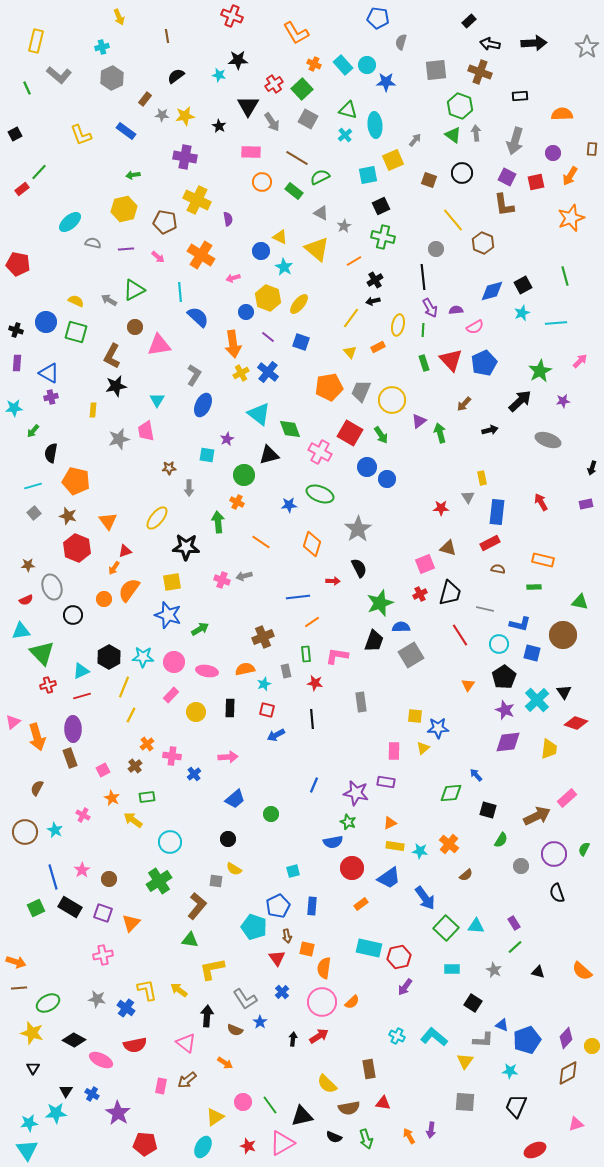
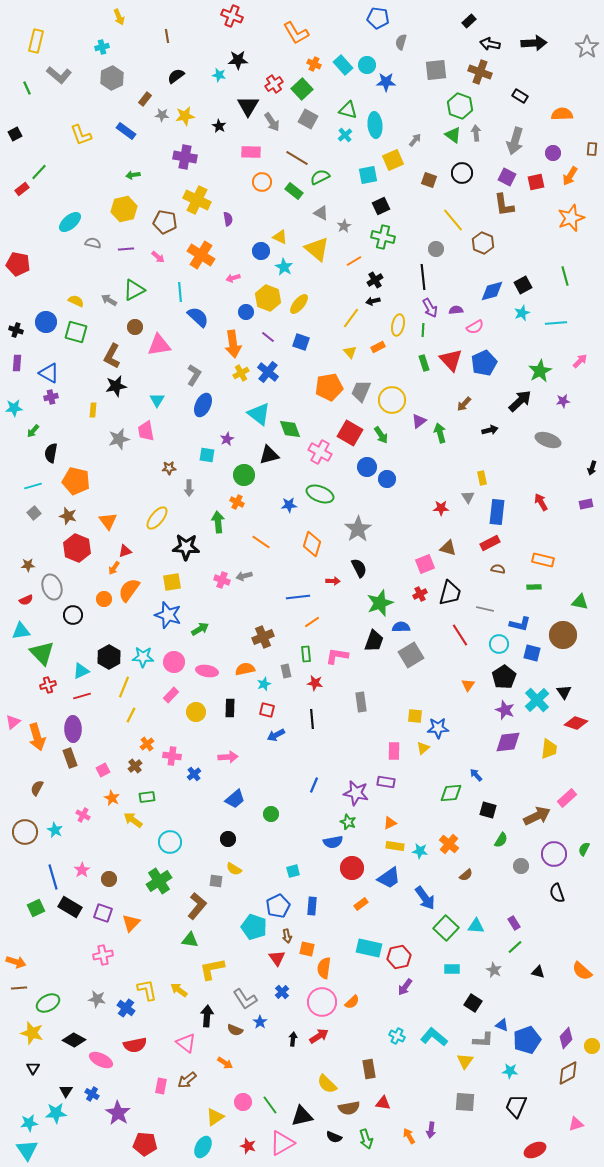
black rectangle at (520, 96): rotated 35 degrees clockwise
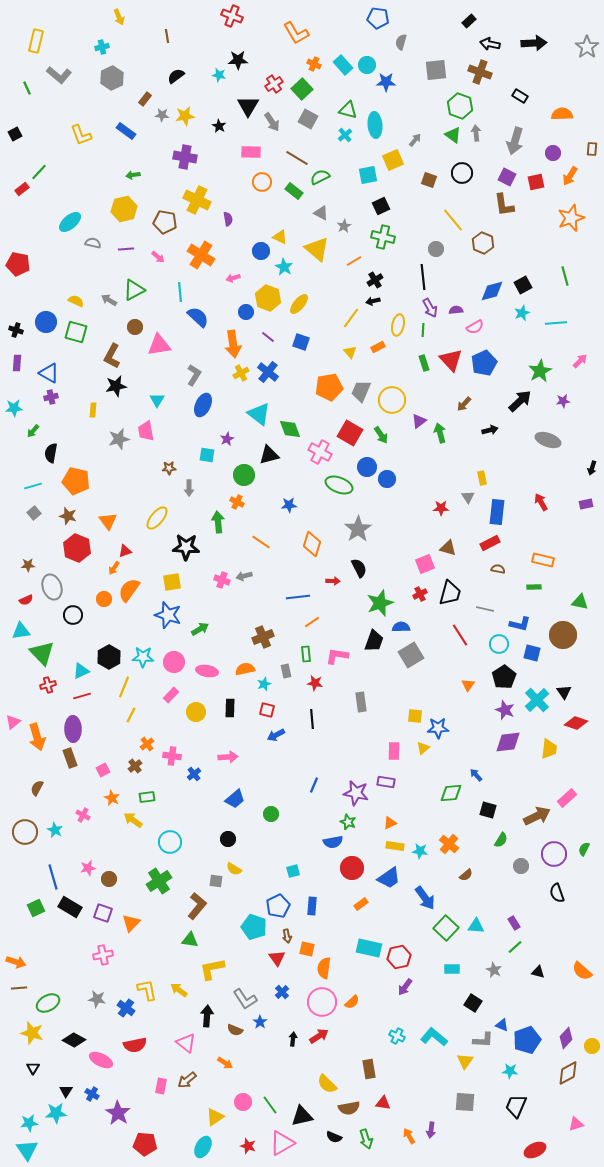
green ellipse at (320, 494): moved 19 px right, 9 px up
pink star at (82, 870): moved 6 px right, 2 px up; rotated 21 degrees clockwise
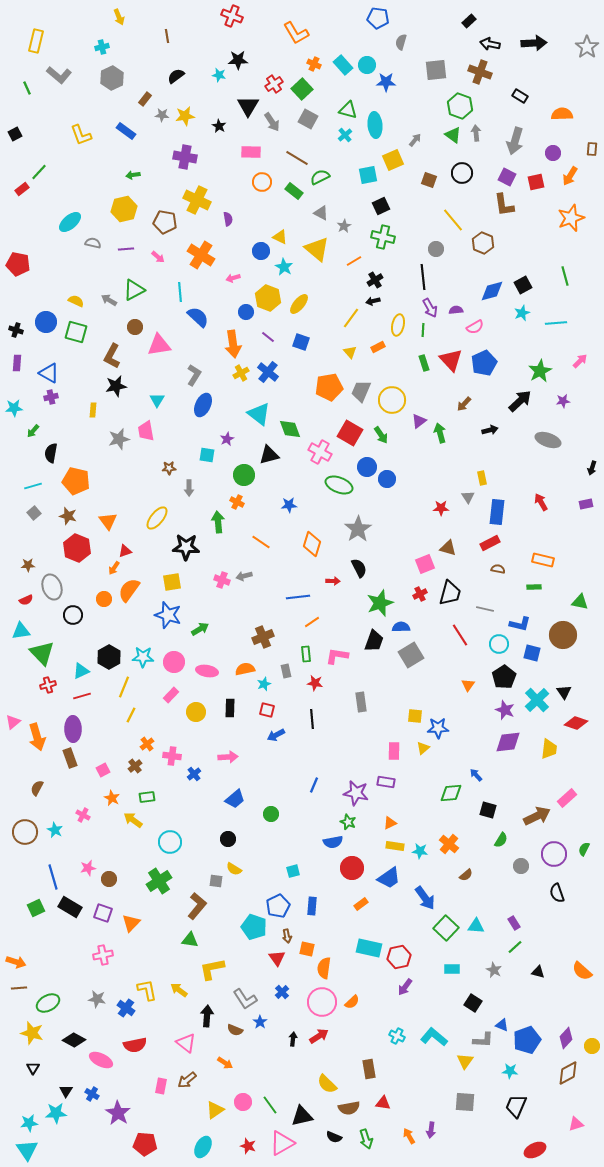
yellow triangle at (215, 1117): moved 7 px up
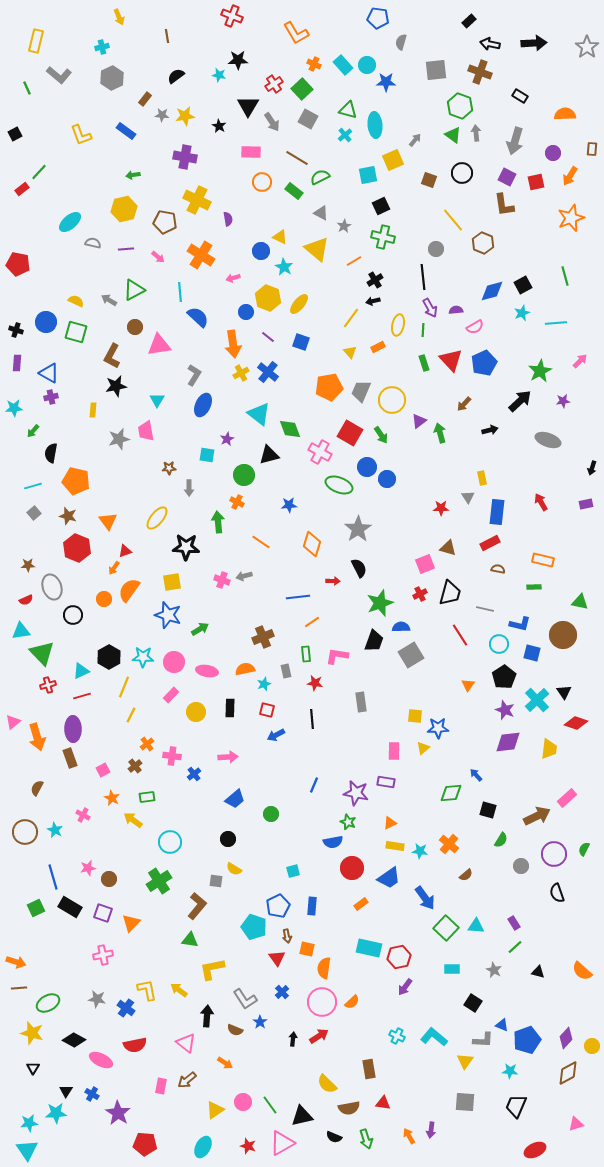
orange semicircle at (562, 114): moved 3 px right
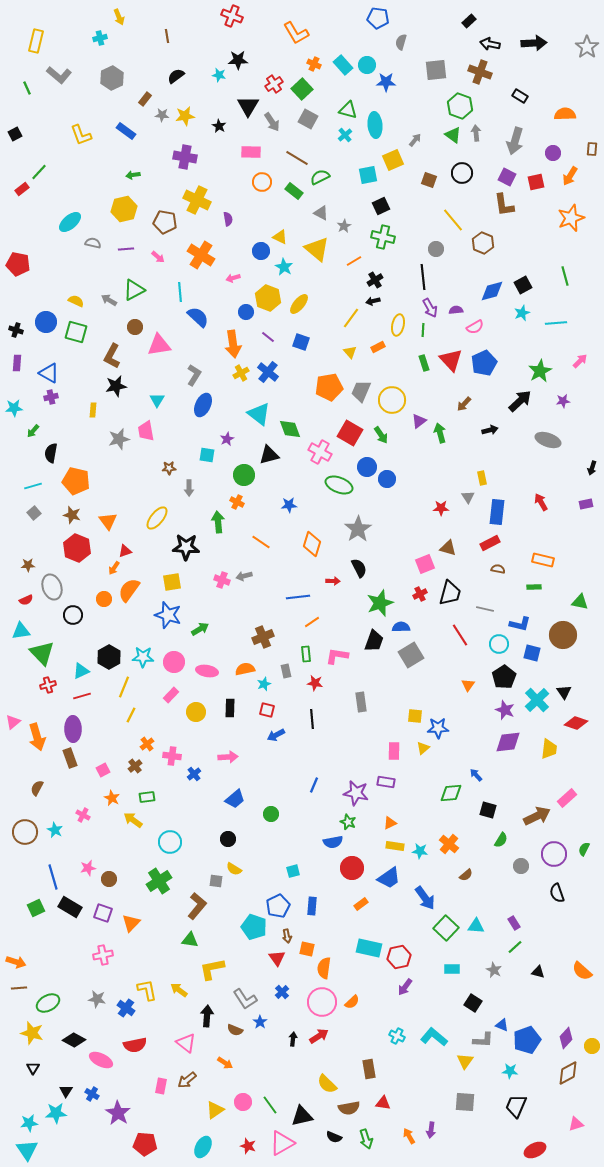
cyan cross at (102, 47): moved 2 px left, 9 px up
brown star at (68, 516): moved 4 px right, 1 px up
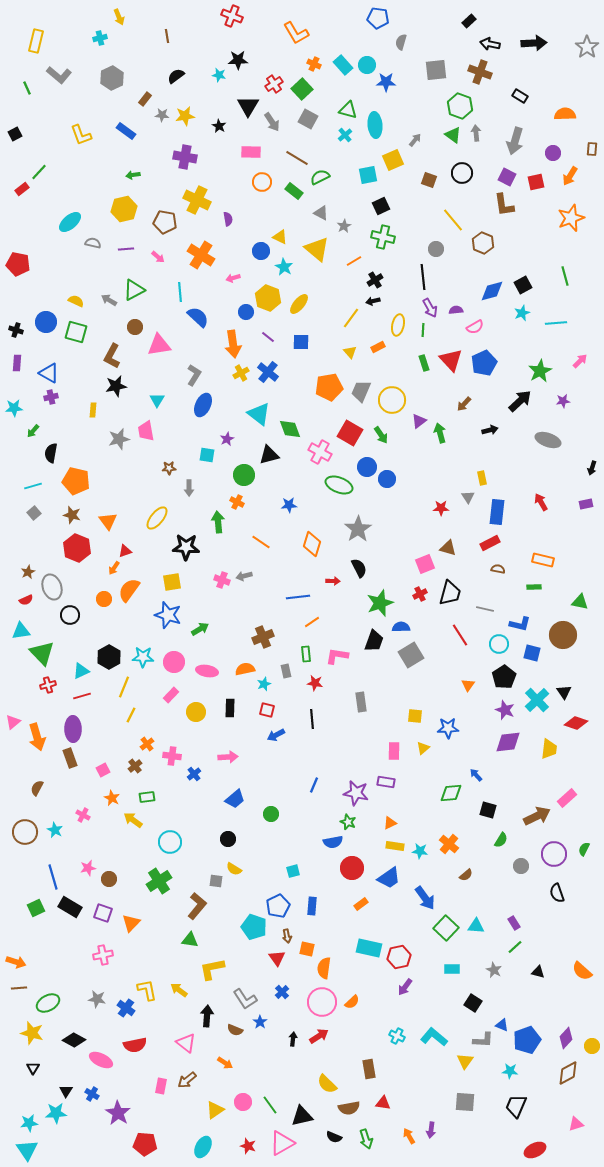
blue square at (301, 342): rotated 18 degrees counterclockwise
brown star at (28, 565): moved 7 px down; rotated 24 degrees counterclockwise
black circle at (73, 615): moved 3 px left
blue star at (438, 728): moved 10 px right
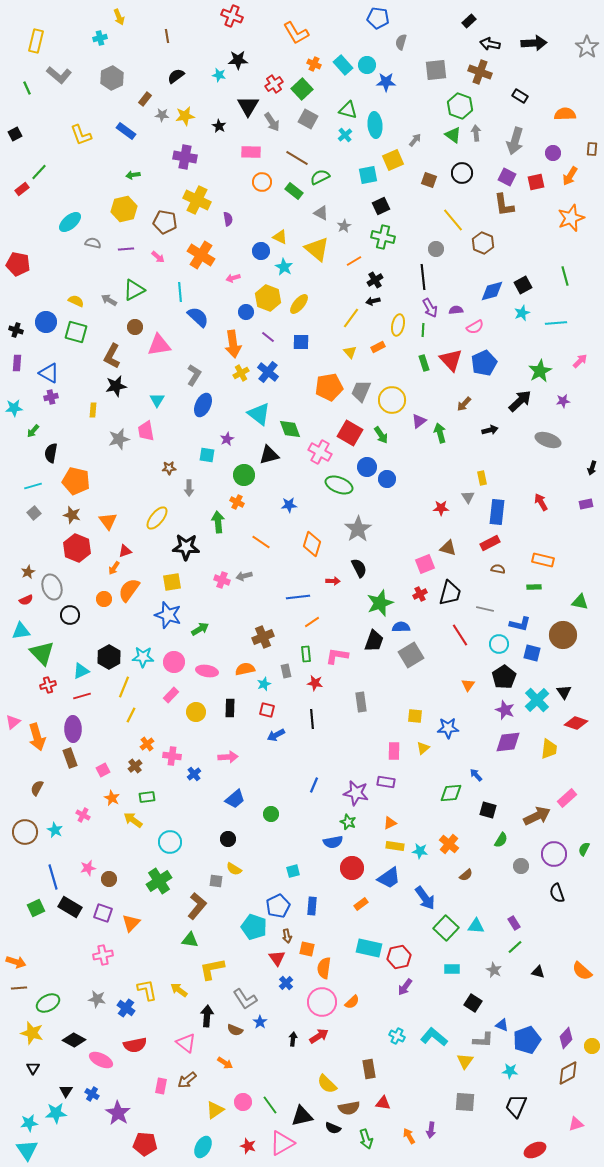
blue cross at (282, 992): moved 4 px right, 9 px up
black semicircle at (334, 1137): moved 1 px left, 9 px up
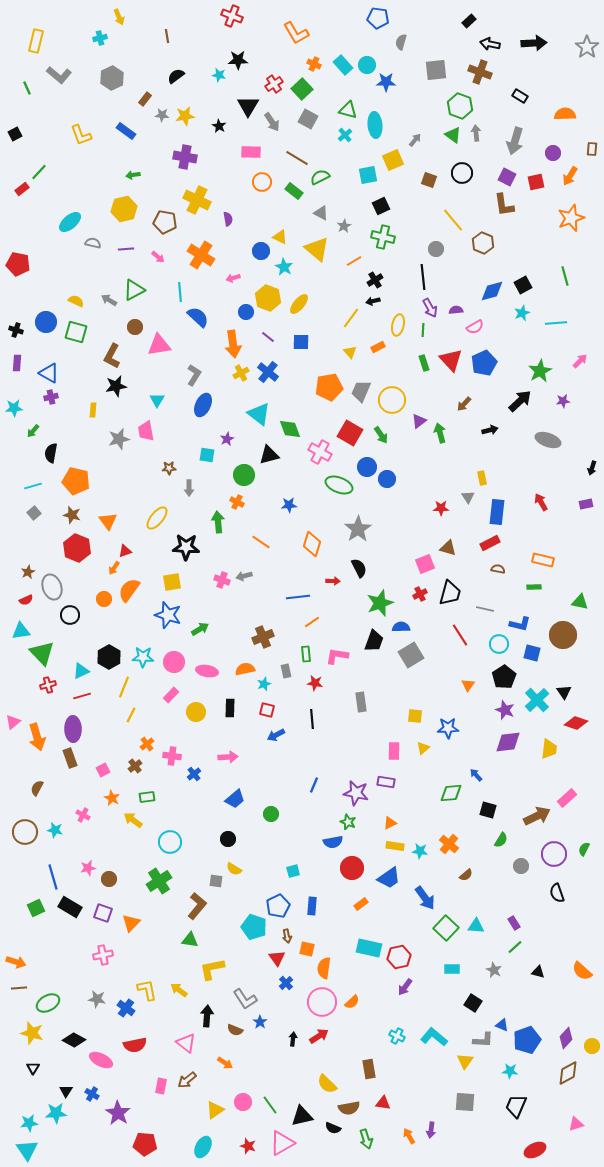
cyan star at (55, 830): rotated 14 degrees counterclockwise
